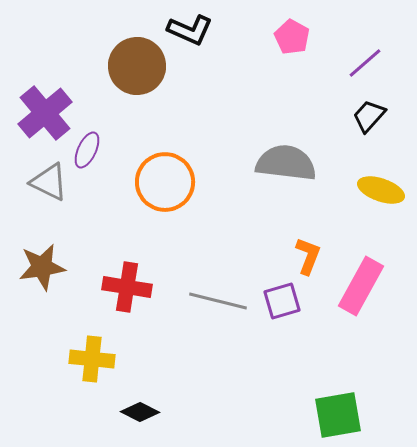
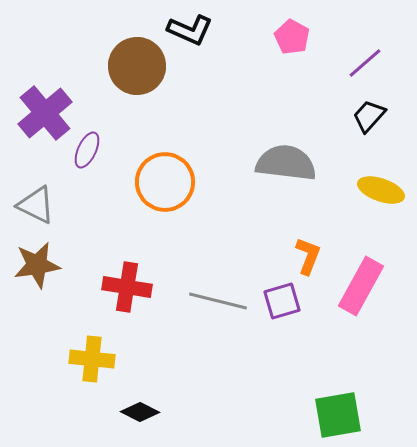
gray triangle: moved 13 px left, 23 px down
brown star: moved 5 px left, 2 px up
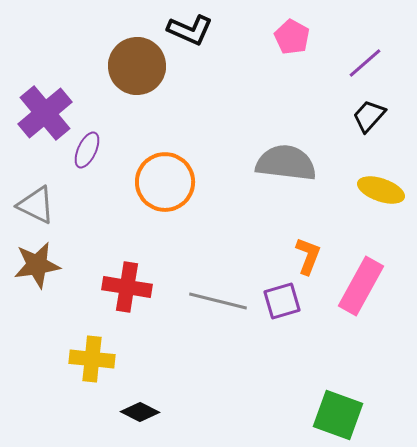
green square: rotated 30 degrees clockwise
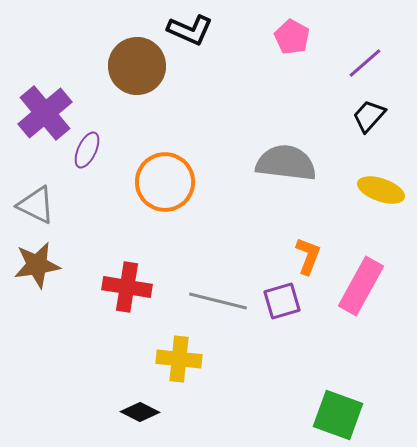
yellow cross: moved 87 px right
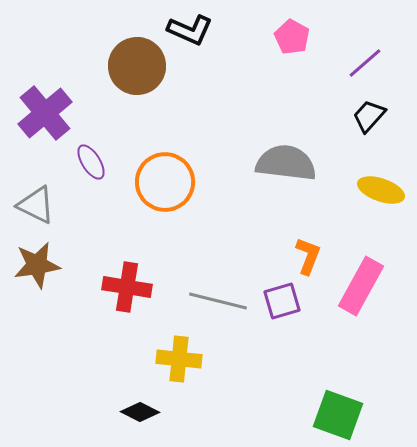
purple ellipse: moved 4 px right, 12 px down; rotated 57 degrees counterclockwise
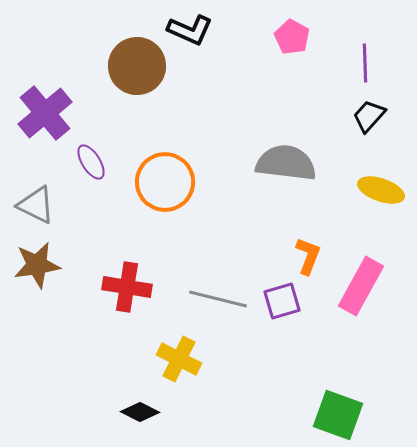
purple line: rotated 51 degrees counterclockwise
gray line: moved 2 px up
yellow cross: rotated 21 degrees clockwise
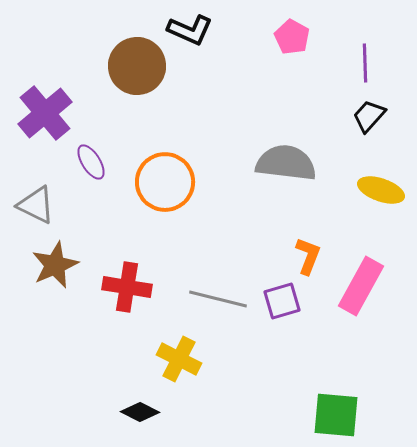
brown star: moved 18 px right; rotated 15 degrees counterclockwise
green square: moved 2 px left; rotated 15 degrees counterclockwise
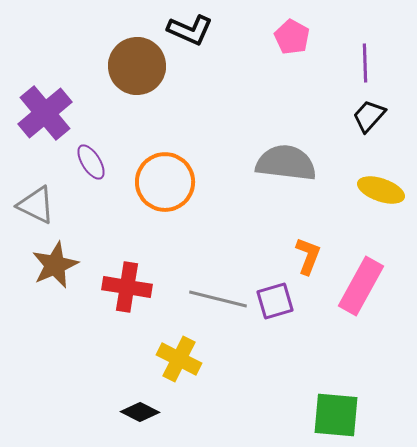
purple square: moved 7 px left
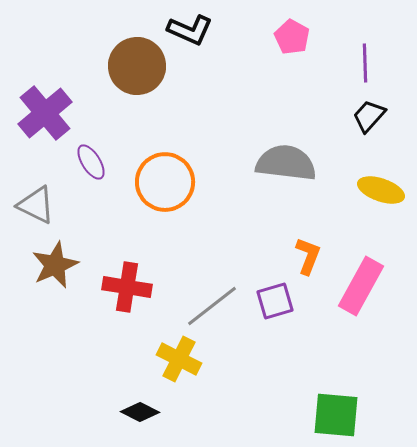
gray line: moved 6 px left, 7 px down; rotated 52 degrees counterclockwise
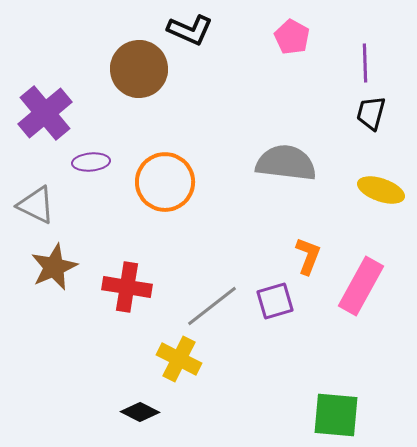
brown circle: moved 2 px right, 3 px down
black trapezoid: moved 2 px right, 3 px up; rotated 27 degrees counterclockwise
purple ellipse: rotated 63 degrees counterclockwise
brown star: moved 1 px left, 2 px down
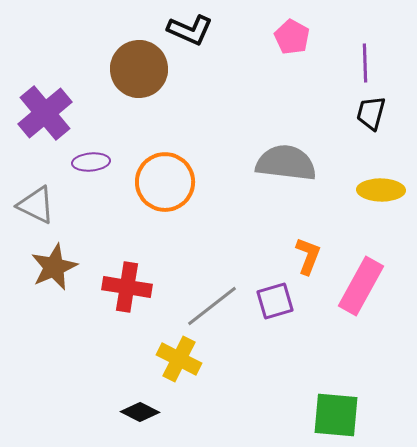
yellow ellipse: rotated 18 degrees counterclockwise
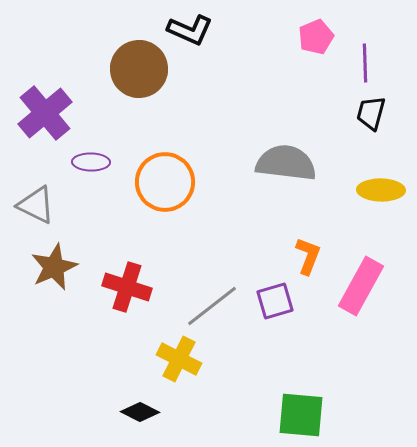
pink pentagon: moved 24 px right; rotated 20 degrees clockwise
purple ellipse: rotated 6 degrees clockwise
red cross: rotated 9 degrees clockwise
green square: moved 35 px left
